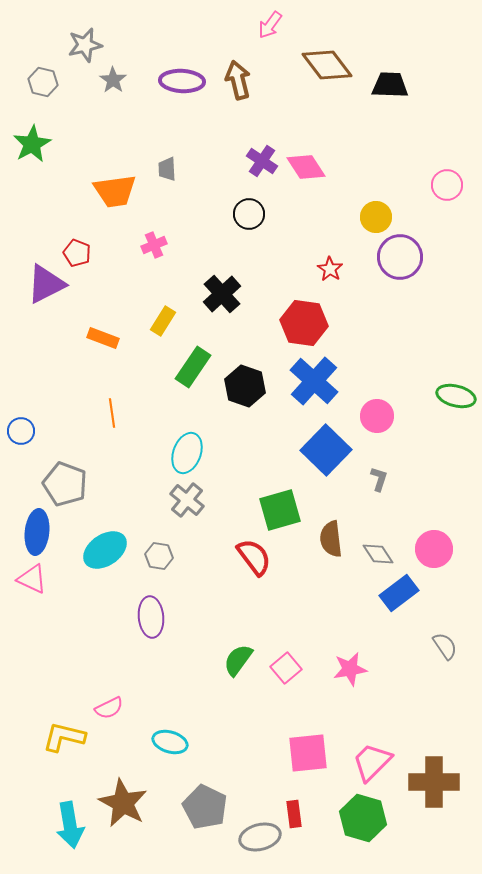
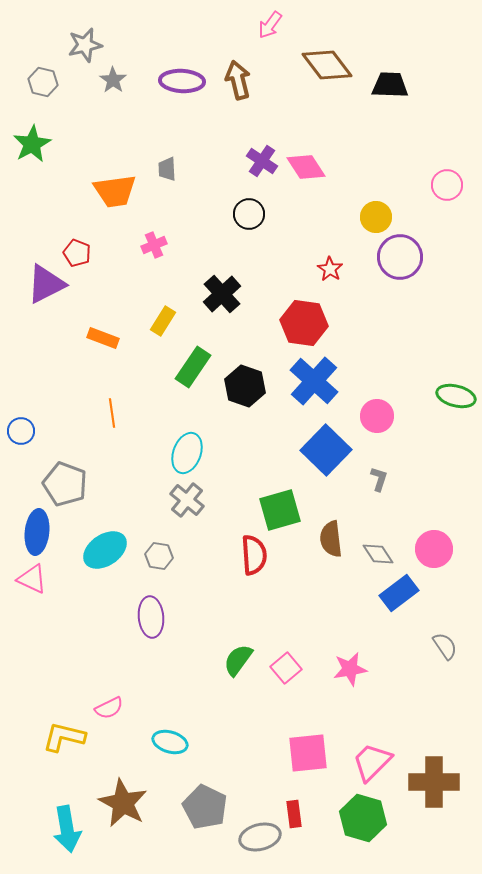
red semicircle at (254, 557): moved 2 px up; rotated 33 degrees clockwise
cyan arrow at (70, 825): moved 3 px left, 4 px down
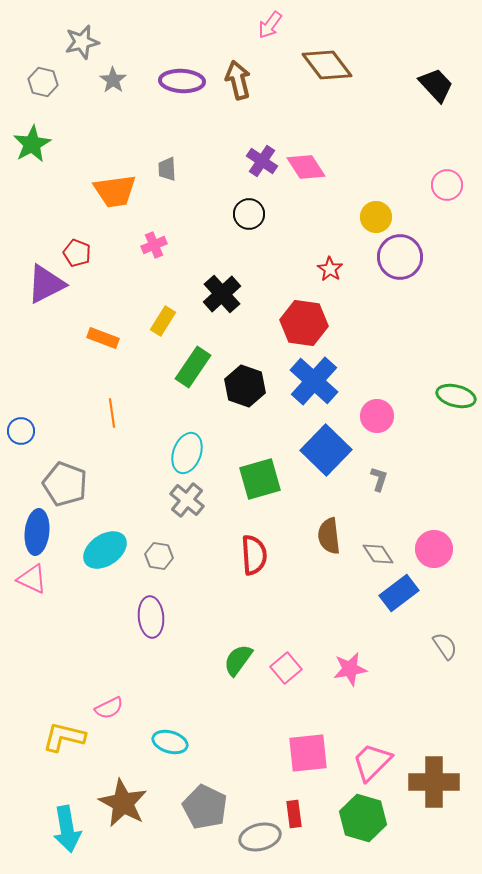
gray star at (85, 45): moved 3 px left, 3 px up
black trapezoid at (390, 85): moved 46 px right; rotated 45 degrees clockwise
green square at (280, 510): moved 20 px left, 31 px up
brown semicircle at (331, 539): moved 2 px left, 3 px up
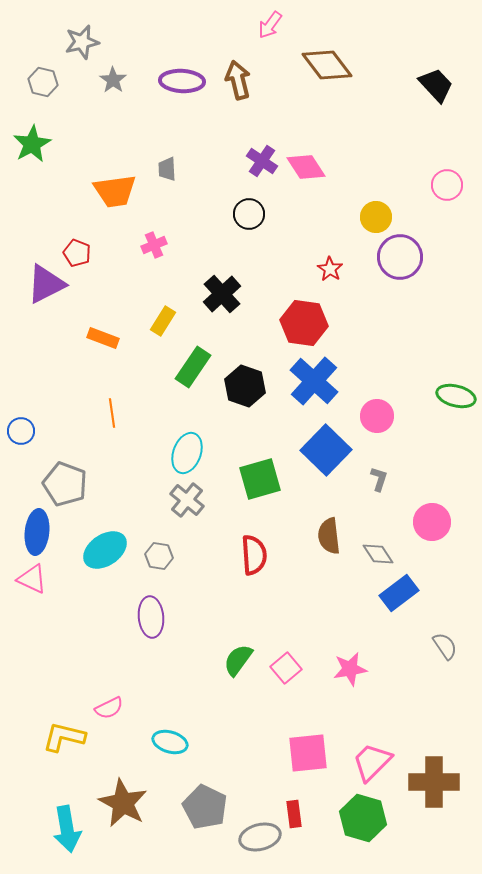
pink circle at (434, 549): moved 2 px left, 27 px up
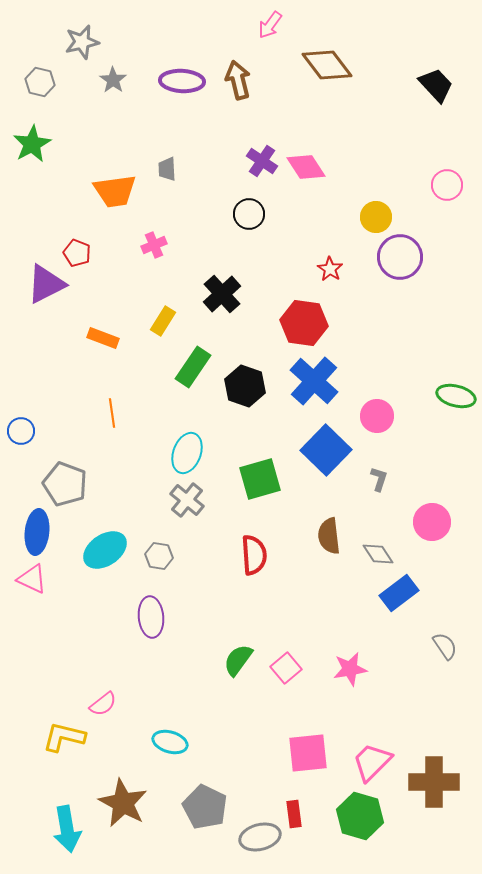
gray hexagon at (43, 82): moved 3 px left
pink semicircle at (109, 708): moved 6 px left, 4 px up; rotated 12 degrees counterclockwise
green hexagon at (363, 818): moved 3 px left, 2 px up
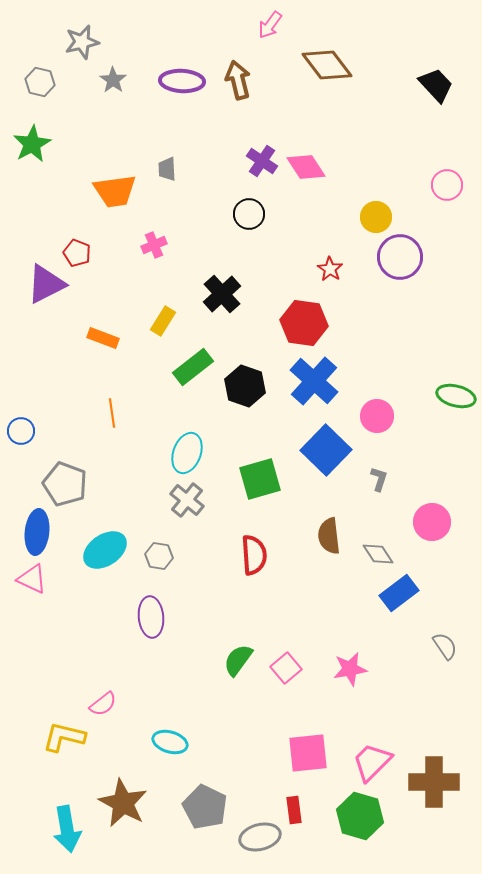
green rectangle at (193, 367): rotated 18 degrees clockwise
red rectangle at (294, 814): moved 4 px up
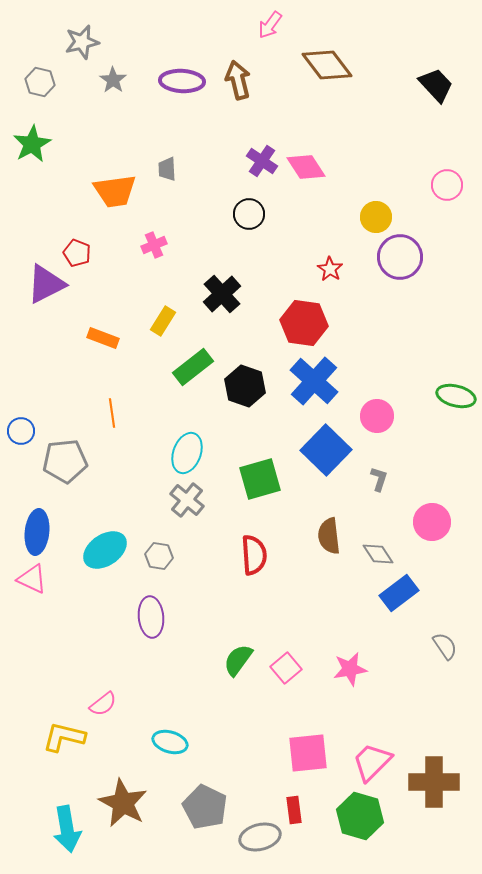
gray pentagon at (65, 484): moved 23 px up; rotated 27 degrees counterclockwise
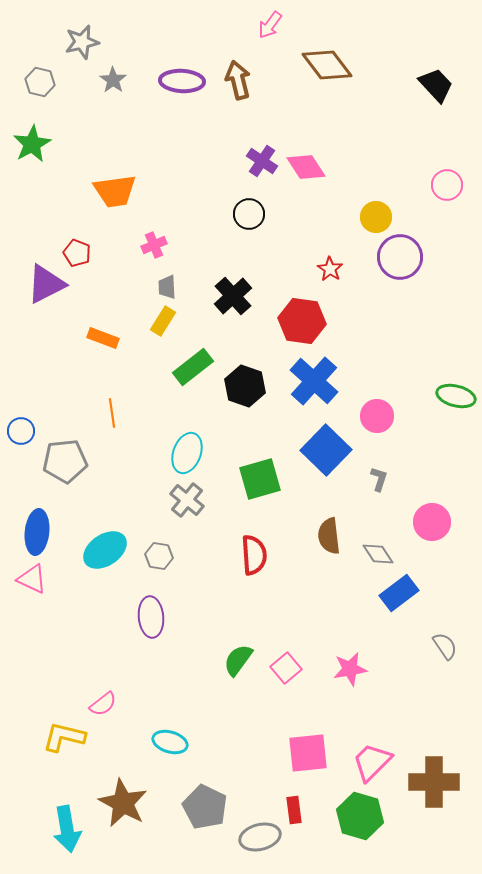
gray trapezoid at (167, 169): moved 118 px down
black cross at (222, 294): moved 11 px right, 2 px down
red hexagon at (304, 323): moved 2 px left, 2 px up
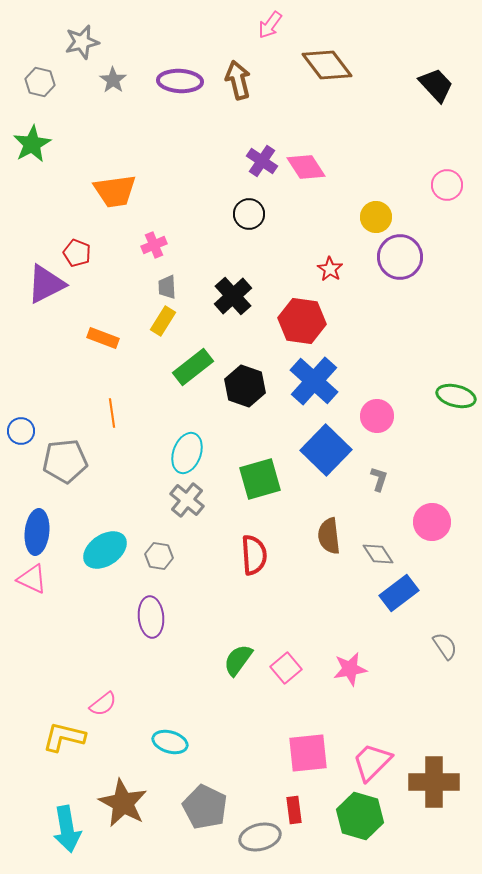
purple ellipse at (182, 81): moved 2 px left
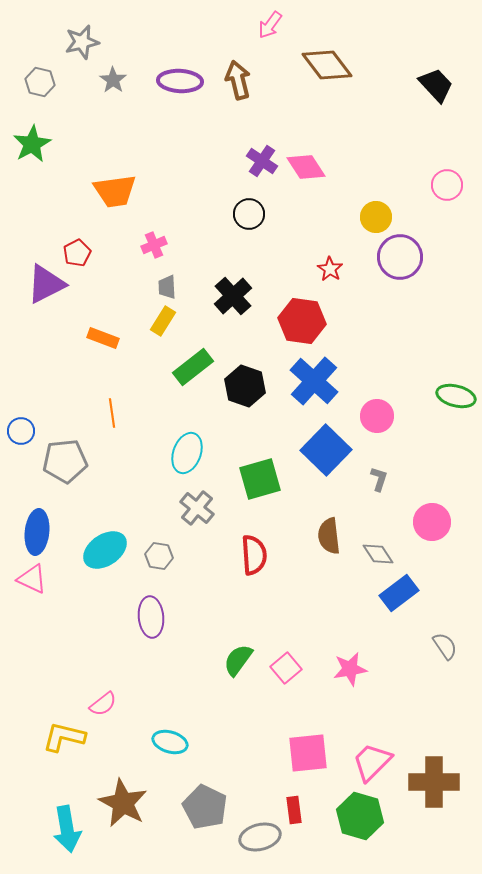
red pentagon at (77, 253): rotated 24 degrees clockwise
gray cross at (187, 500): moved 10 px right, 8 px down
